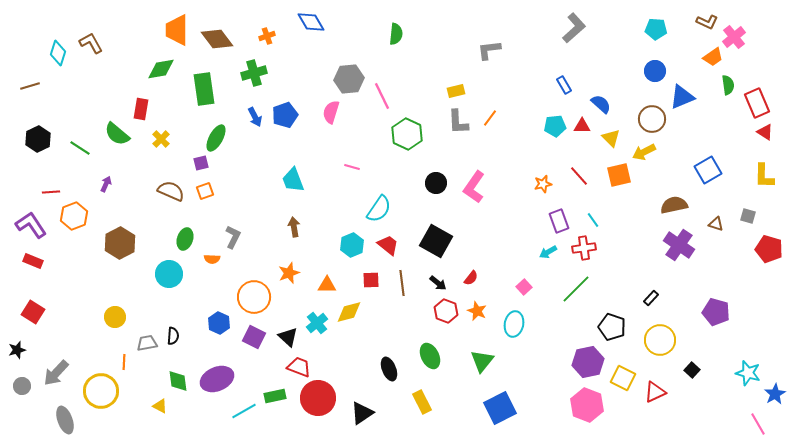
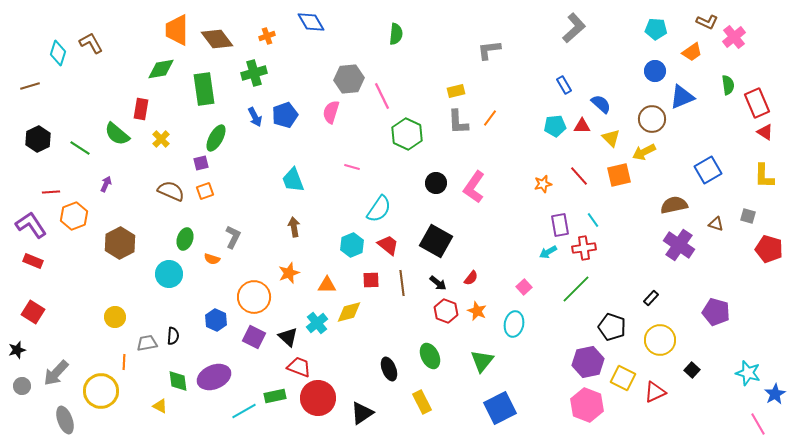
orange trapezoid at (713, 57): moved 21 px left, 5 px up
purple rectangle at (559, 221): moved 1 px right, 4 px down; rotated 10 degrees clockwise
orange semicircle at (212, 259): rotated 14 degrees clockwise
blue hexagon at (219, 323): moved 3 px left, 3 px up
purple ellipse at (217, 379): moved 3 px left, 2 px up
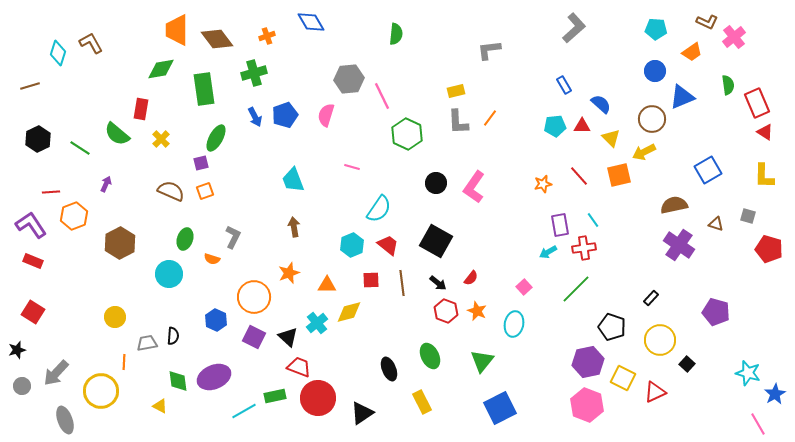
pink semicircle at (331, 112): moved 5 px left, 3 px down
black square at (692, 370): moved 5 px left, 6 px up
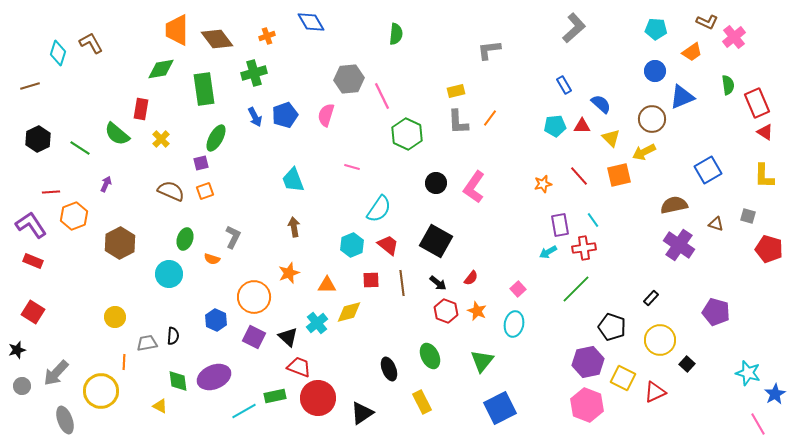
pink square at (524, 287): moved 6 px left, 2 px down
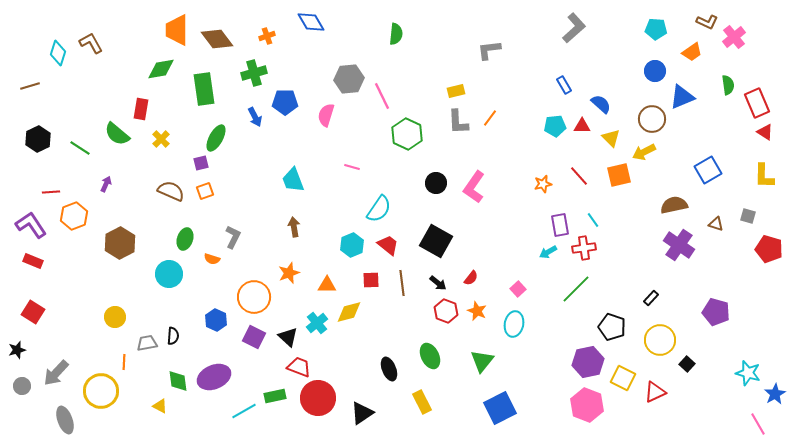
blue pentagon at (285, 115): moved 13 px up; rotated 20 degrees clockwise
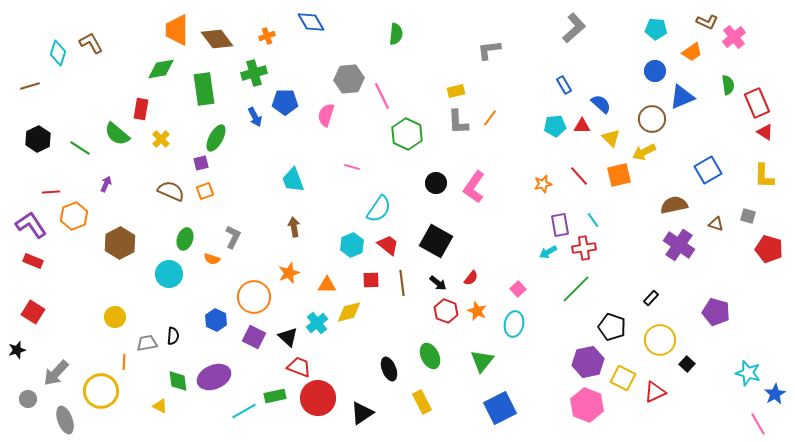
gray circle at (22, 386): moved 6 px right, 13 px down
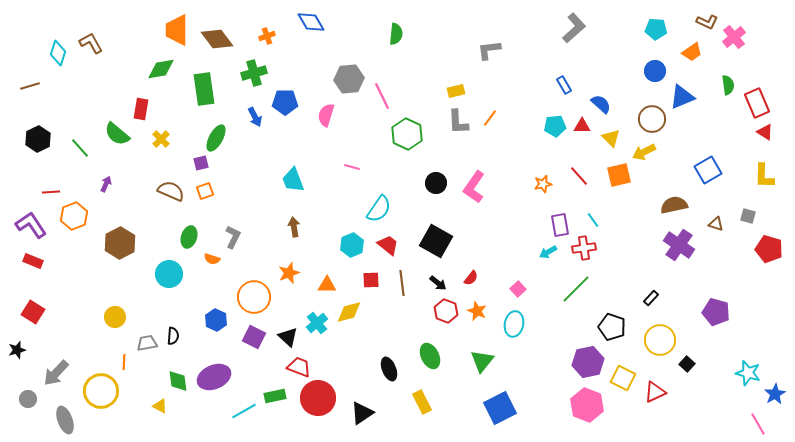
green line at (80, 148): rotated 15 degrees clockwise
green ellipse at (185, 239): moved 4 px right, 2 px up
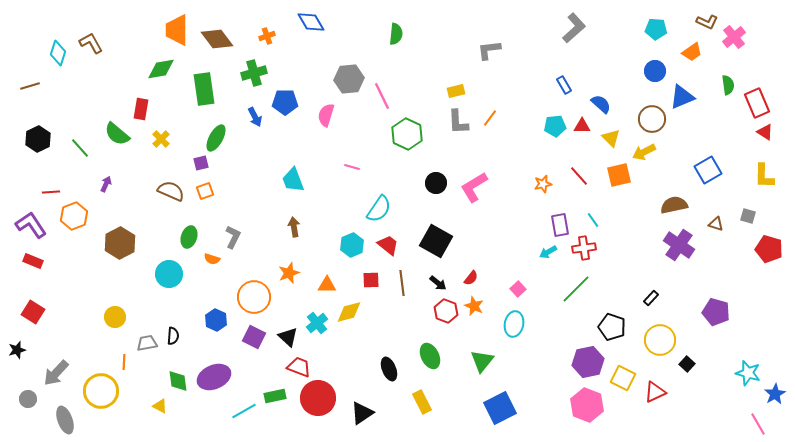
pink L-shape at (474, 187): rotated 24 degrees clockwise
orange star at (477, 311): moved 3 px left, 5 px up
